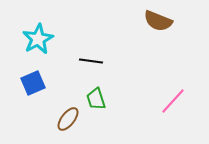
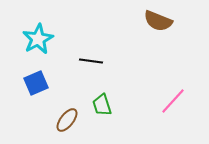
blue square: moved 3 px right
green trapezoid: moved 6 px right, 6 px down
brown ellipse: moved 1 px left, 1 px down
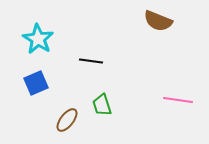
cyan star: rotated 12 degrees counterclockwise
pink line: moved 5 px right, 1 px up; rotated 56 degrees clockwise
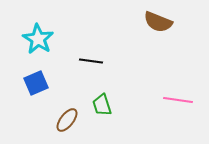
brown semicircle: moved 1 px down
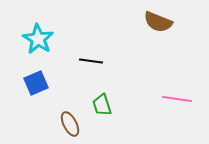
pink line: moved 1 px left, 1 px up
brown ellipse: moved 3 px right, 4 px down; rotated 65 degrees counterclockwise
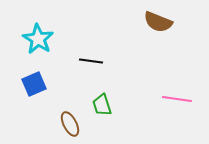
blue square: moved 2 px left, 1 px down
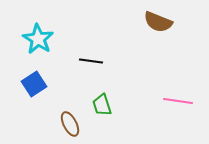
blue square: rotated 10 degrees counterclockwise
pink line: moved 1 px right, 2 px down
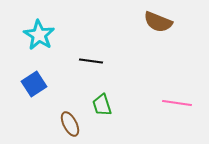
cyan star: moved 1 px right, 4 px up
pink line: moved 1 px left, 2 px down
